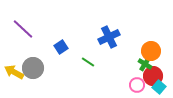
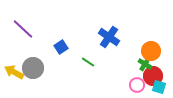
blue cross: rotated 30 degrees counterclockwise
cyan square: rotated 24 degrees counterclockwise
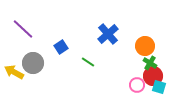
blue cross: moved 1 px left, 3 px up; rotated 15 degrees clockwise
orange circle: moved 6 px left, 5 px up
green cross: moved 5 px right, 1 px up
gray circle: moved 5 px up
